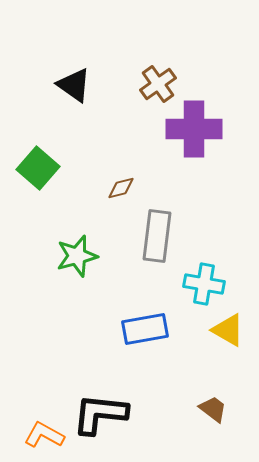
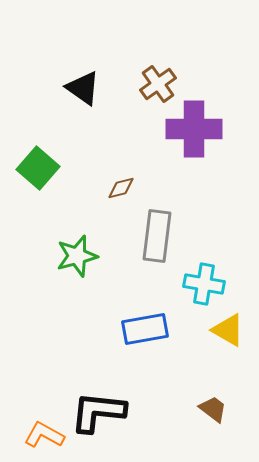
black triangle: moved 9 px right, 3 px down
black L-shape: moved 2 px left, 2 px up
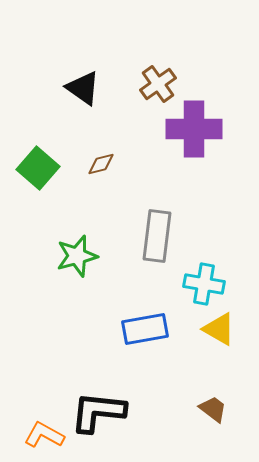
brown diamond: moved 20 px left, 24 px up
yellow triangle: moved 9 px left, 1 px up
